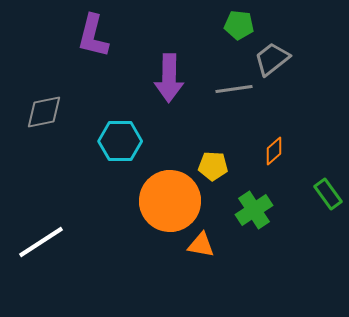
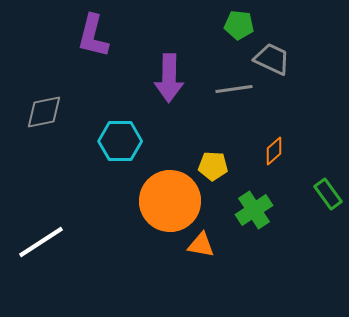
gray trapezoid: rotated 63 degrees clockwise
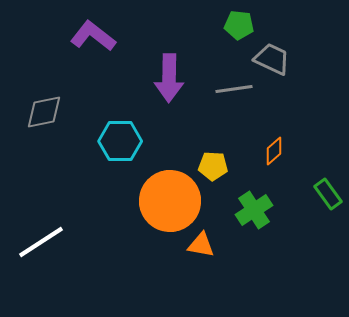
purple L-shape: rotated 114 degrees clockwise
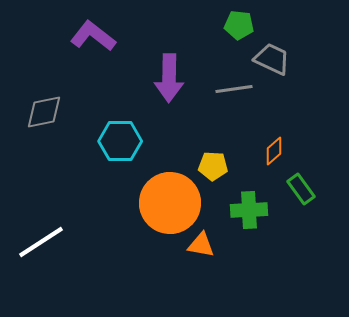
green rectangle: moved 27 px left, 5 px up
orange circle: moved 2 px down
green cross: moved 5 px left; rotated 30 degrees clockwise
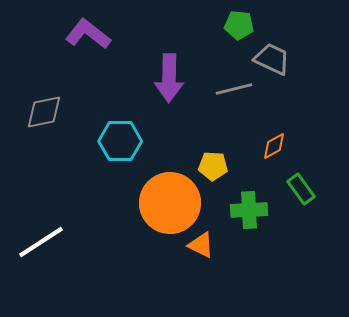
purple L-shape: moved 5 px left, 2 px up
gray line: rotated 6 degrees counterclockwise
orange diamond: moved 5 px up; rotated 12 degrees clockwise
orange triangle: rotated 16 degrees clockwise
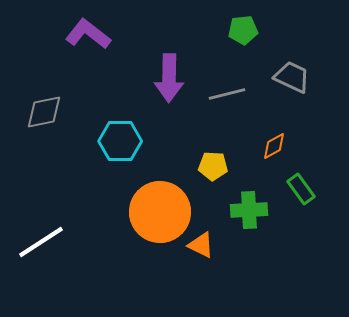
green pentagon: moved 4 px right, 5 px down; rotated 12 degrees counterclockwise
gray trapezoid: moved 20 px right, 18 px down
gray line: moved 7 px left, 5 px down
orange circle: moved 10 px left, 9 px down
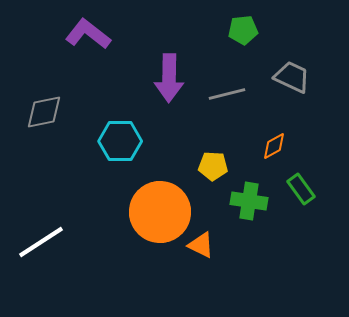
green cross: moved 9 px up; rotated 12 degrees clockwise
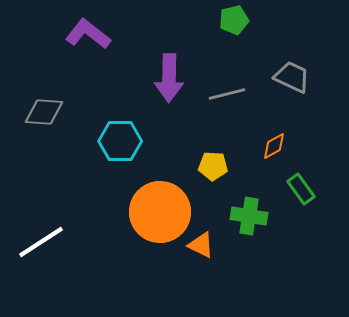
green pentagon: moved 9 px left, 10 px up; rotated 8 degrees counterclockwise
gray diamond: rotated 15 degrees clockwise
green cross: moved 15 px down
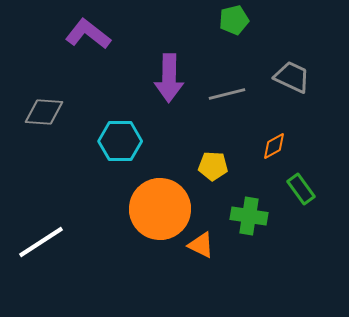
orange circle: moved 3 px up
